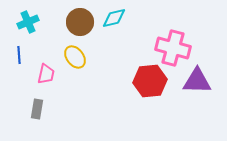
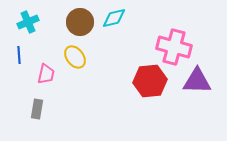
pink cross: moved 1 px right, 1 px up
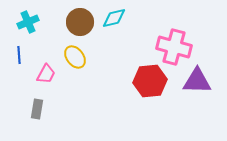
pink trapezoid: rotated 15 degrees clockwise
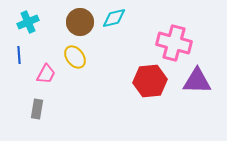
pink cross: moved 4 px up
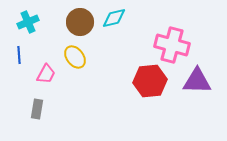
pink cross: moved 2 px left, 2 px down
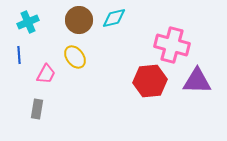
brown circle: moved 1 px left, 2 px up
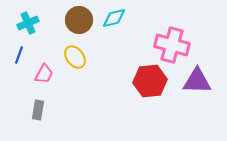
cyan cross: moved 1 px down
blue line: rotated 24 degrees clockwise
pink trapezoid: moved 2 px left
gray rectangle: moved 1 px right, 1 px down
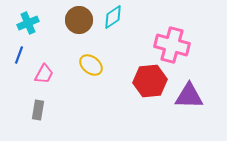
cyan diamond: moved 1 px left, 1 px up; rotated 20 degrees counterclockwise
yellow ellipse: moved 16 px right, 8 px down; rotated 15 degrees counterclockwise
purple triangle: moved 8 px left, 15 px down
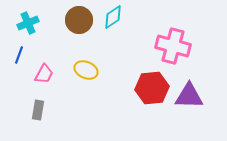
pink cross: moved 1 px right, 1 px down
yellow ellipse: moved 5 px left, 5 px down; rotated 15 degrees counterclockwise
red hexagon: moved 2 px right, 7 px down
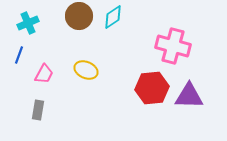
brown circle: moved 4 px up
